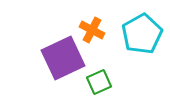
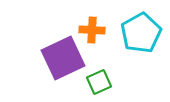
orange cross: rotated 25 degrees counterclockwise
cyan pentagon: moved 1 px left, 1 px up
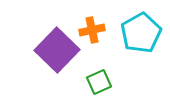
orange cross: rotated 15 degrees counterclockwise
purple square: moved 6 px left, 8 px up; rotated 21 degrees counterclockwise
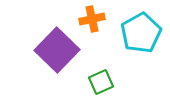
orange cross: moved 11 px up
green square: moved 2 px right
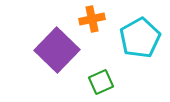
cyan pentagon: moved 1 px left, 5 px down
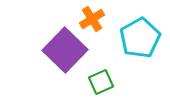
orange cross: rotated 20 degrees counterclockwise
purple square: moved 8 px right
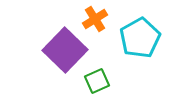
orange cross: moved 3 px right
green square: moved 4 px left, 1 px up
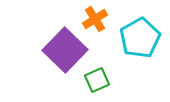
green square: moved 1 px up
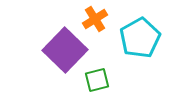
green square: rotated 10 degrees clockwise
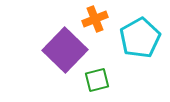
orange cross: rotated 10 degrees clockwise
